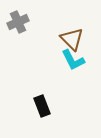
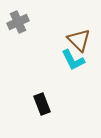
brown triangle: moved 7 px right, 1 px down
black rectangle: moved 2 px up
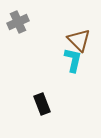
cyan L-shape: rotated 140 degrees counterclockwise
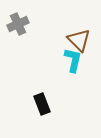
gray cross: moved 2 px down
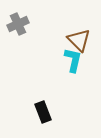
black rectangle: moved 1 px right, 8 px down
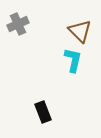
brown triangle: moved 1 px right, 9 px up
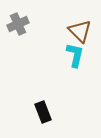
cyan L-shape: moved 2 px right, 5 px up
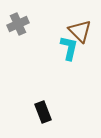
cyan L-shape: moved 6 px left, 7 px up
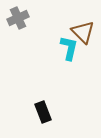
gray cross: moved 6 px up
brown triangle: moved 3 px right, 1 px down
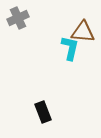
brown triangle: rotated 40 degrees counterclockwise
cyan L-shape: moved 1 px right
